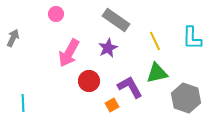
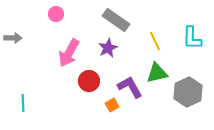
gray arrow: rotated 66 degrees clockwise
gray hexagon: moved 2 px right, 6 px up; rotated 16 degrees clockwise
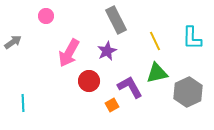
pink circle: moved 10 px left, 2 px down
gray rectangle: rotated 28 degrees clockwise
gray arrow: moved 4 px down; rotated 36 degrees counterclockwise
purple star: moved 1 px left, 3 px down
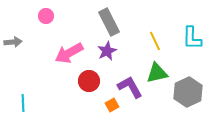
gray rectangle: moved 7 px left, 2 px down
gray arrow: rotated 30 degrees clockwise
pink arrow: rotated 32 degrees clockwise
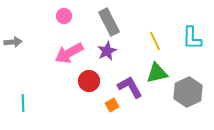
pink circle: moved 18 px right
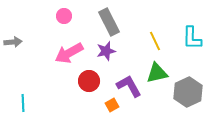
purple star: moved 1 px left; rotated 12 degrees clockwise
purple L-shape: moved 1 px left, 1 px up
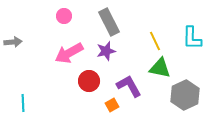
green triangle: moved 3 px right, 5 px up; rotated 25 degrees clockwise
gray hexagon: moved 3 px left, 3 px down
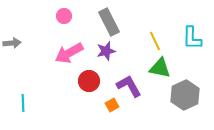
gray arrow: moved 1 px left, 1 px down
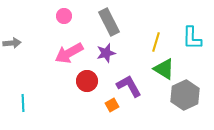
yellow line: moved 1 px right, 1 px down; rotated 42 degrees clockwise
purple star: moved 2 px down
green triangle: moved 4 px right, 1 px down; rotated 20 degrees clockwise
red circle: moved 2 px left
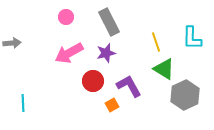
pink circle: moved 2 px right, 1 px down
yellow line: rotated 36 degrees counterclockwise
red circle: moved 6 px right
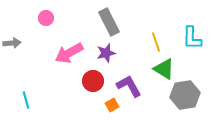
pink circle: moved 20 px left, 1 px down
gray hexagon: rotated 16 degrees clockwise
cyan line: moved 3 px right, 3 px up; rotated 12 degrees counterclockwise
